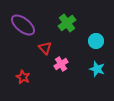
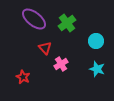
purple ellipse: moved 11 px right, 6 px up
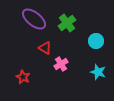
red triangle: rotated 16 degrees counterclockwise
cyan star: moved 1 px right, 3 px down
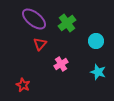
red triangle: moved 5 px left, 4 px up; rotated 40 degrees clockwise
red star: moved 8 px down
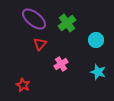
cyan circle: moved 1 px up
